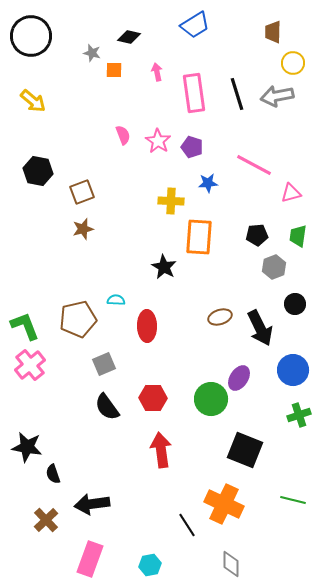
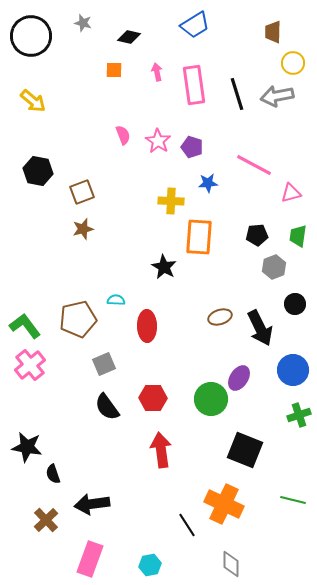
gray star at (92, 53): moved 9 px left, 30 px up
pink rectangle at (194, 93): moved 8 px up
green L-shape at (25, 326): rotated 16 degrees counterclockwise
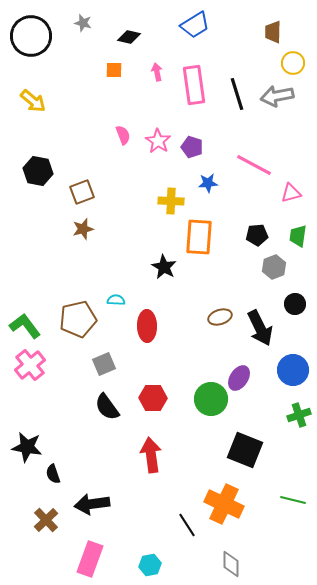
red arrow at (161, 450): moved 10 px left, 5 px down
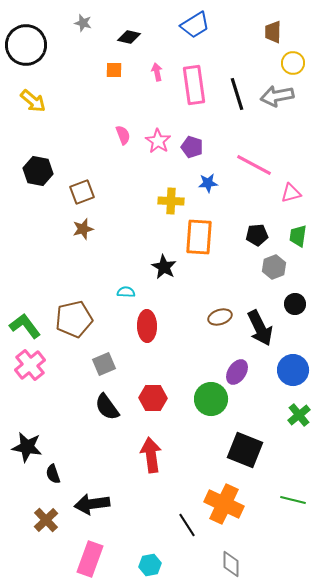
black circle at (31, 36): moved 5 px left, 9 px down
cyan semicircle at (116, 300): moved 10 px right, 8 px up
brown pentagon at (78, 319): moved 4 px left
purple ellipse at (239, 378): moved 2 px left, 6 px up
green cross at (299, 415): rotated 20 degrees counterclockwise
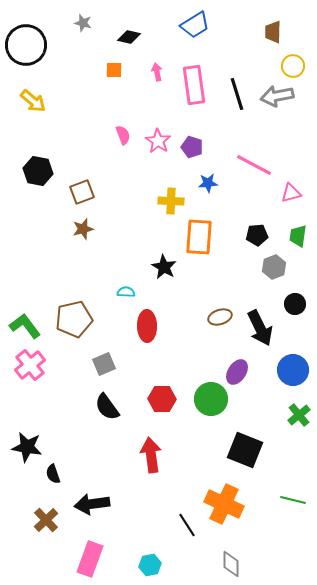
yellow circle at (293, 63): moved 3 px down
red hexagon at (153, 398): moved 9 px right, 1 px down
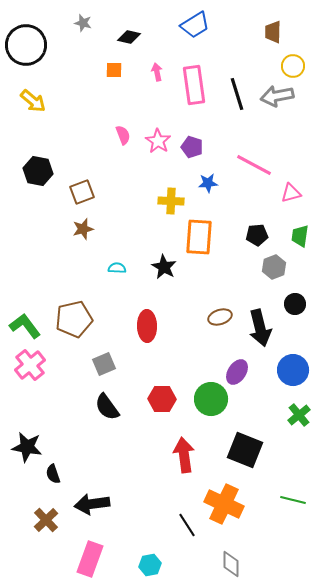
green trapezoid at (298, 236): moved 2 px right
cyan semicircle at (126, 292): moved 9 px left, 24 px up
black arrow at (260, 328): rotated 12 degrees clockwise
red arrow at (151, 455): moved 33 px right
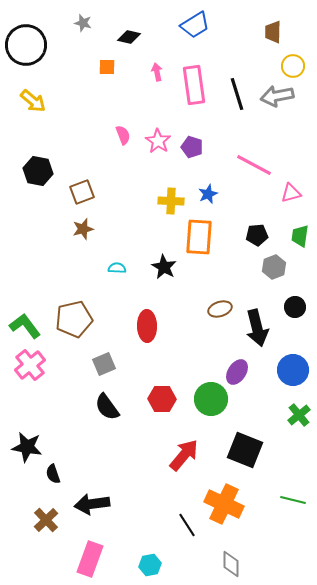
orange square at (114, 70): moved 7 px left, 3 px up
blue star at (208, 183): moved 11 px down; rotated 18 degrees counterclockwise
black circle at (295, 304): moved 3 px down
brown ellipse at (220, 317): moved 8 px up
black arrow at (260, 328): moved 3 px left
red arrow at (184, 455): rotated 48 degrees clockwise
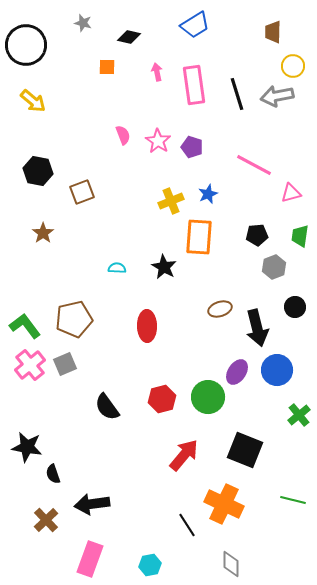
yellow cross at (171, 201): rotated 25 degrees counterclockwise
brown star at (83, 229): moved 40 px left, 4 px down; rotated 20 degrees counterclockwise
gray square at (104, 364): moved 39 px left
blue circle at (293, 370): moved 16 px left
red hexagon at (162, 399): rotated 16 degrees counterclockwise
green circle at (211, 399): moved 3 px left, 2 px up
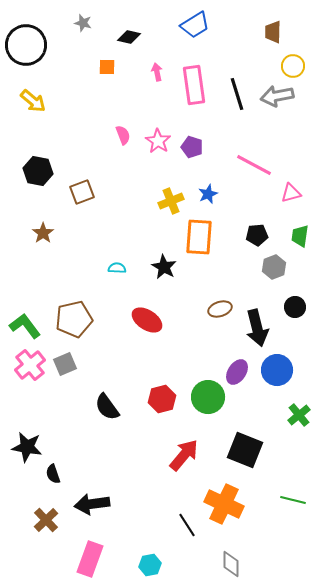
red ellipse at (147, 326): moved 6 px up; rotated 56 degrees counterclockwise
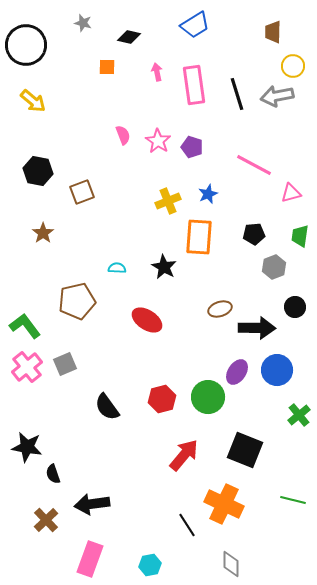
yellow cross at (171, 201): moved 3 px left
black pentagon at (257, 235): moved 3 px left, 1 px up
brown pentagon at (74, 319): moved 3 px right, 18 px up
black arrow at (257, 328): rotated 75 degrees counterclockwise
pink cross at (30, 365): moved 3 px left, 2 px down
